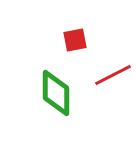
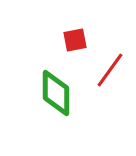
red line: moved 3 px left, 5 px up; rotated 27 degrees counterclockwise
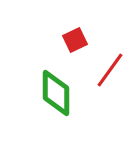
red square: rotated 15 degrees counterclockwise
